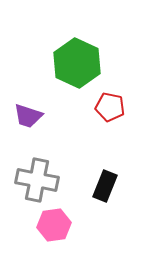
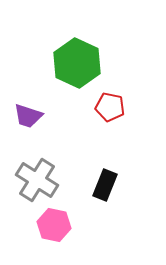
gray cross: rotated 21 degrees clockwise
black rectangle: moved 1 px up
pink hexagon: rotated 20 degrees clockwise
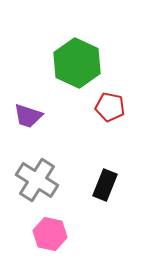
pink hexagon: moved 4 px left, 9 px down
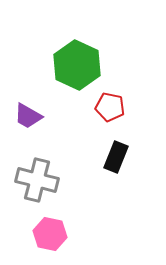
green hexagon: moved 2 px down
purple trapezoid: rotated 12 degrees clockwise
gray cross: rotated 18 degrees counterclockwise
black rectangle: moved 11 px right, 28 px up
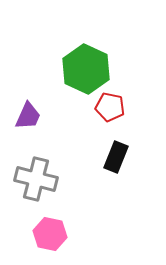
green hexagon: moved 9 px right, 4 px down
purple trapezoid: rotated 96 degrees counterclockwise
gray cross: moved 1 px left, 1 px up
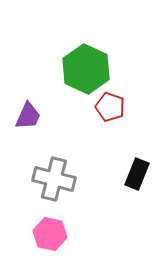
red pentagon: rotated 8 degrees clockwise
black rectangle: moved 21 px right, 17 px down
gray cross: moved 18 px right
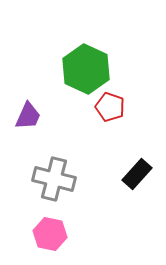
black rectangle: rotated 20 degrees clockwise
